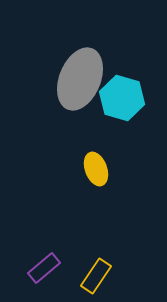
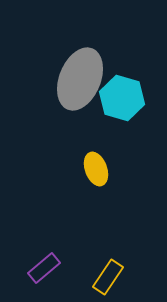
yellow rectangle: moved 12 px right, 1 px down
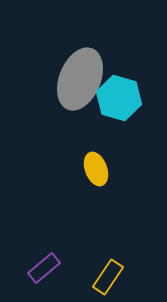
cyan hexagon: moved 3 px left
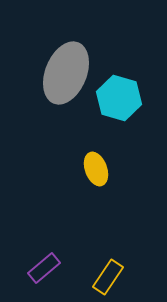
gray ellipse: moved 14 px left, 6 px up
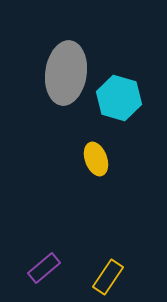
gray ellipse: rotated 14 degrees counterclockwise
yellow ellipse: moved 10 px up
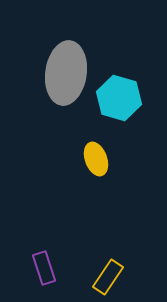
purple rectangle: rotated 68 degrees counterclockwise
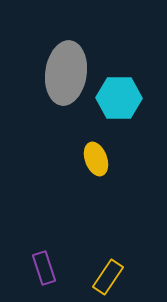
cyan hexagon: rotated 15 degrees counterclockwise
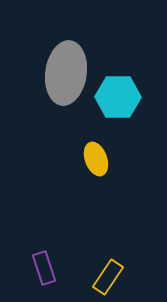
cyan hexagon: moved 1 px left, 1 px up
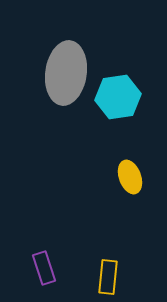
cyan hexagon: rotated 9 degrees counterclockwise
yellow ellipse: moved 34 px right, 18 px down
yellow rectangle: rotated 28 degrees counterclockwise
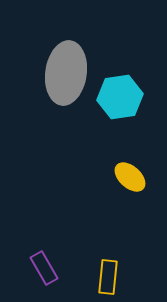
cyan hexagon: moved 2 px right
yellow ellipse: rotated 28 degrees counterclockwise
purple rectangle: rotated 12 degrees counterclockwise
